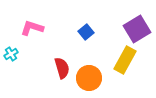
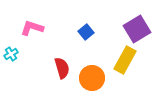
orange circle: moved 3 px right
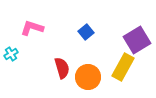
purple square: moved 11 px down
yellow rectangle: moved 2 px left, 7 px down
orange circle: moved 4 px left, 1 px up
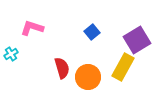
blue square: moved 6 px right
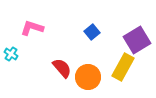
cyan cross: rotated 24 degrees counterclockwise
red semicircle: rotated 25 degrees counterclockwise
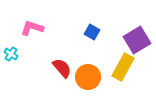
blue square: rotated 21 degrees counterclockwise
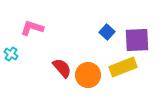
blue square: moved 15 px right; rotated 14 degrees clockwise
purple square: rotated 28 degrees clockwise
yellow rectangle: rotated 40 degrees clockwise
orange circle: moved 2 px up
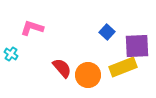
purple square: moved 6 px down
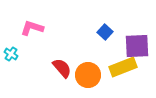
blue square: moved 2 px left
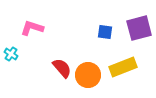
blue square: rotated 35 degrees counterclockwise
purple square: moved 2 px right, 18 px up; rotated 12 degrees counterclockwise
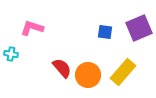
purple square: rotated 8 degrees counterclockwise
cyan cross: rotated 24 degrees counterclockwise
yellow rectangle: moved 5 px down; rotated 28 degrees counterclockwise
